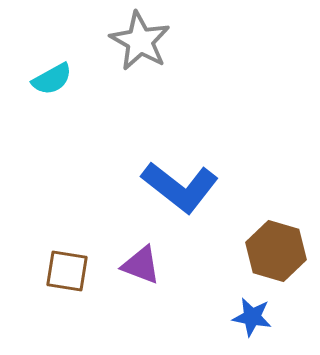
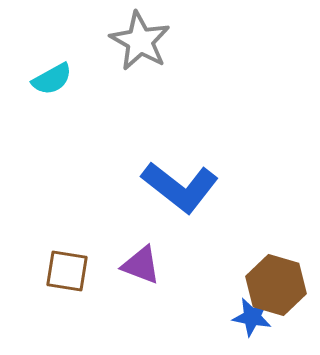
brown hexagon: moved 34 px down
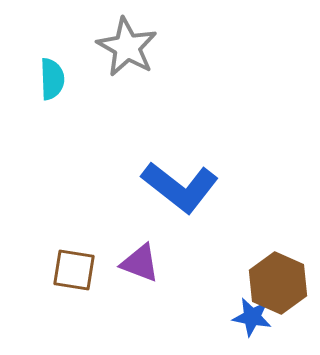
gray star: moved 13 px left, 6 px down
cyan semicircle: rotated 63 degrees counterclockwise
purple triangle: moved 1 px left, 2 px up
brown square: moved 7 px right, 1 px up
brown hexagon: moved 2 px right, 2 px up; rotated 8 degrees clockwise
